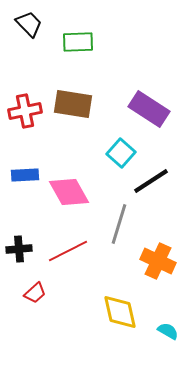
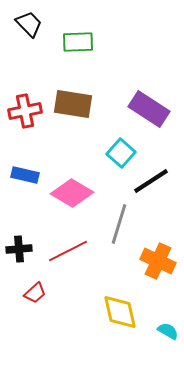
blue rectangle: rotated 16 degrees clockwise
pink diamond: moved 3 px right, 1 px down; rotated 30 degrees counterclockwise
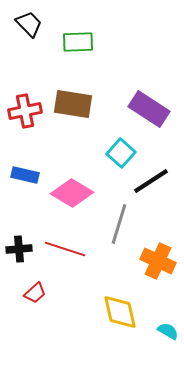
red line: moved 3 px left, 2 px up; rotated 45 degrees clockwise
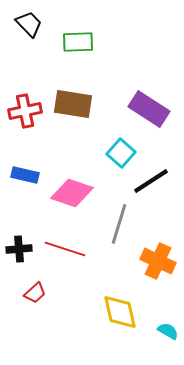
pink diamond: rotated 12 degrees counterclockwise
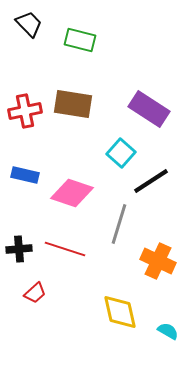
green rectangle: moved 2 px right, 2 px up; rotated 16 degrees clockwise
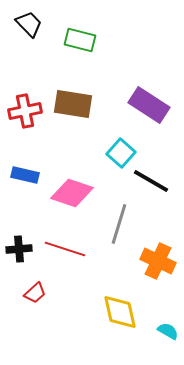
purple rectangle: moved 4 px up
black line: rotated 63 degrees clockwise
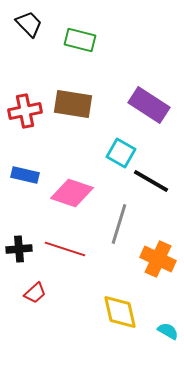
cyan square: rotated 12 degrees counterclockwise
orange cross: moved 2 px up
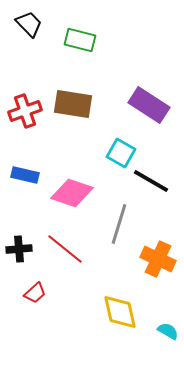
red cross: rotated 8 degrees counterclockwise
red line: rotated 21 degrees clockwise
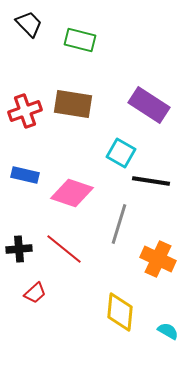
black line: rotated 21 degrees counterclockwise
red line: moved 1 px left
yellow diamond: rotated 18 degrees clockwise
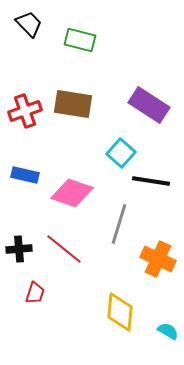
cyan square: rotated 12 degrees clockwise
red trapezoid: rotated 30 degrees counterclockwise
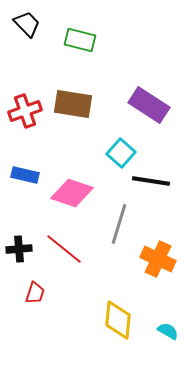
black trapezoid: moved 2 px left
yellow diamond: moved 2 px left, 8 px down
